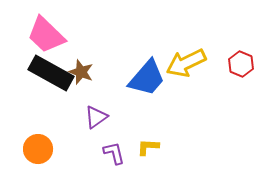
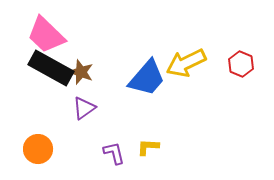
black rectangle: moved 5 px up
purple triangle: moved 12 px left, 9 px up
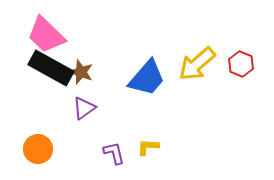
yellow arrow: moved 11 px right, 1 px down; rotated 15 degrees counterclockwise
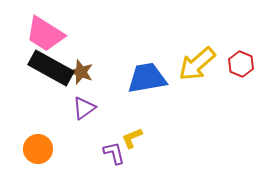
pink trapezoid: moved 1 px left, 1 px up; rotated 12 degrees counterclockwise
blue trapezoid: rotated 141 degrees counterclockwise
yellow L-shape: moved 16 px left, 9 px up; rotated 25 degrees counterclockwise
